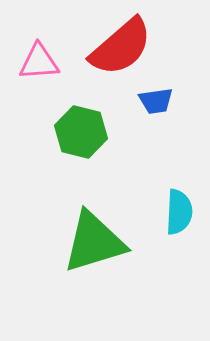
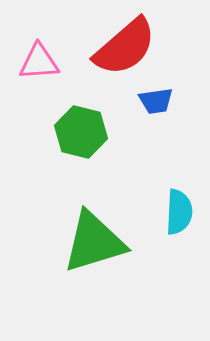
red semicircle: moved 4 px right
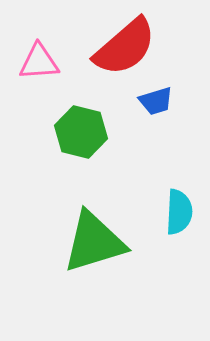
blue trapezoid: rotated 9 degrees counterclockwise
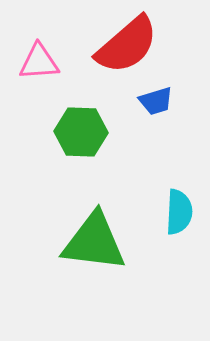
red semicircle: moved 2 px right, 2 px up
green hexagon: rotated 12 degrees counterclockwise
green triangle: rotated 24 degrees clockwise
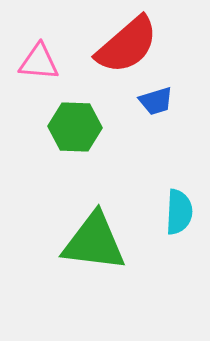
pink triangle: rotated 9 degrees clockwise
green hexagon: moved 6 px left, 5 px up
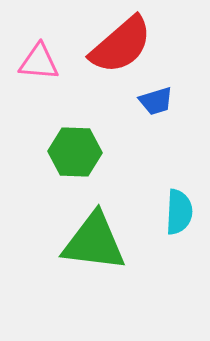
red semicircle: moved 6 px left
green hexagon: moved 25 px down
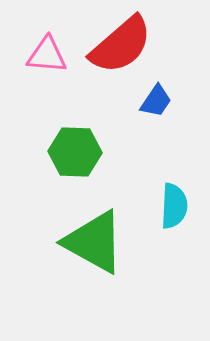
pink triangle: moved 8 px right, 7 px up
blue trapezoid: rotated 39 degrees counterclockwise
cyan semicircle: moved 5 px left, 6 px up
green triangle: rotated 22 degrees clockwise
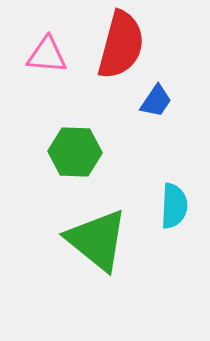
red semicircle: rotated 34 degrees counterclockwise
green triangle: moved 3 px right, 2 px up; rotated 10 degrees clockwise
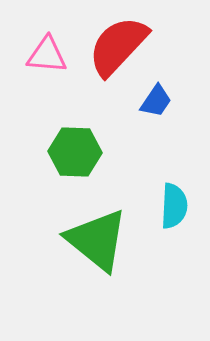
red semicircle: moved 3 px left, 1 px down; rotated 152 degrees counterclockwise
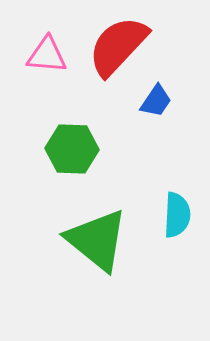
green hexagon: moved 3 px left, 3 px up
cyan semicircle: moved 3 px right, 9 px down
